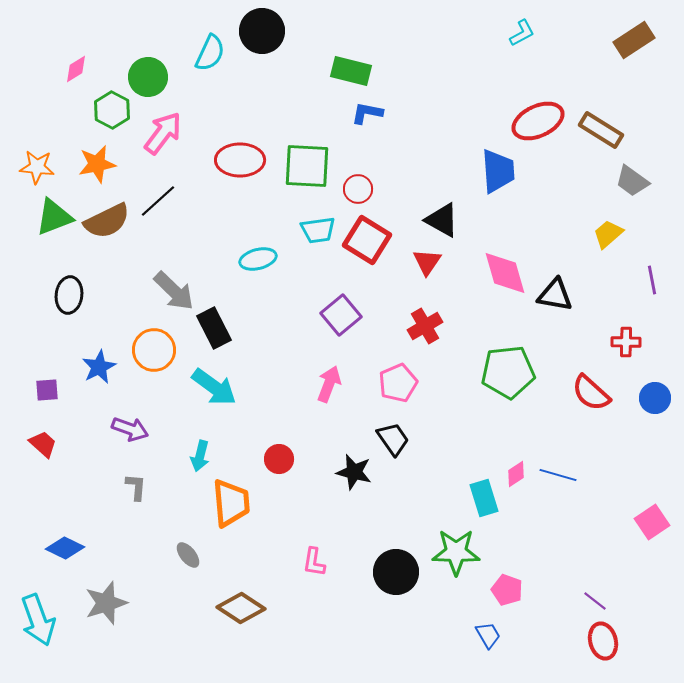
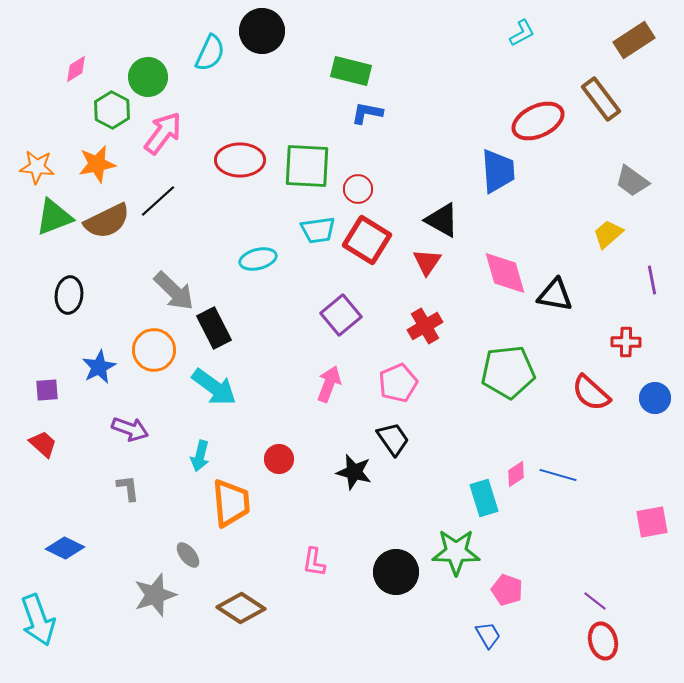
brown rectangle at (601, 130): moved 31 px up; rotated 21 degrees clockwise
gray L-shape at (136, 487): moved 8 px left, 1 px down; rotated 12 degrees counterclockwise
pink square at (652, 522): rotated 24 degrees clockwise
gray star at (106, 603): moved 49 px right, 8 px up
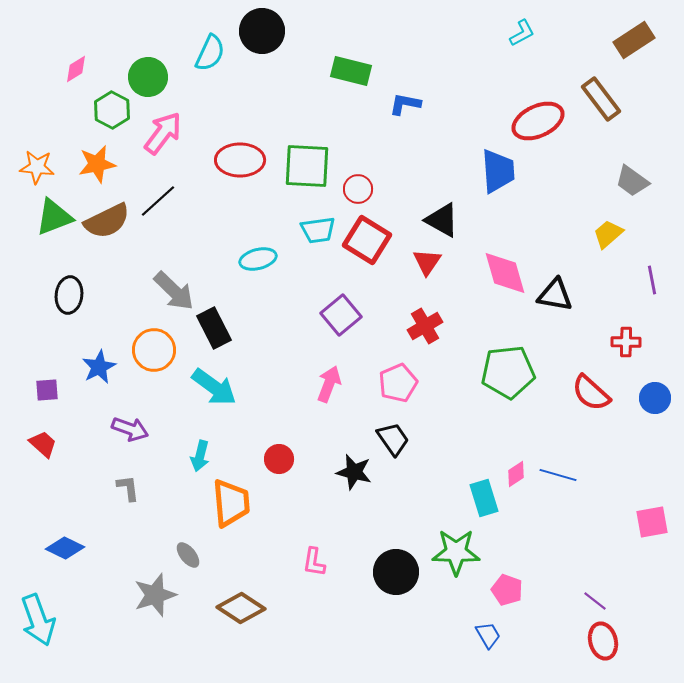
blue L-shape at (367, 113): moved 38 px right, 9 px up
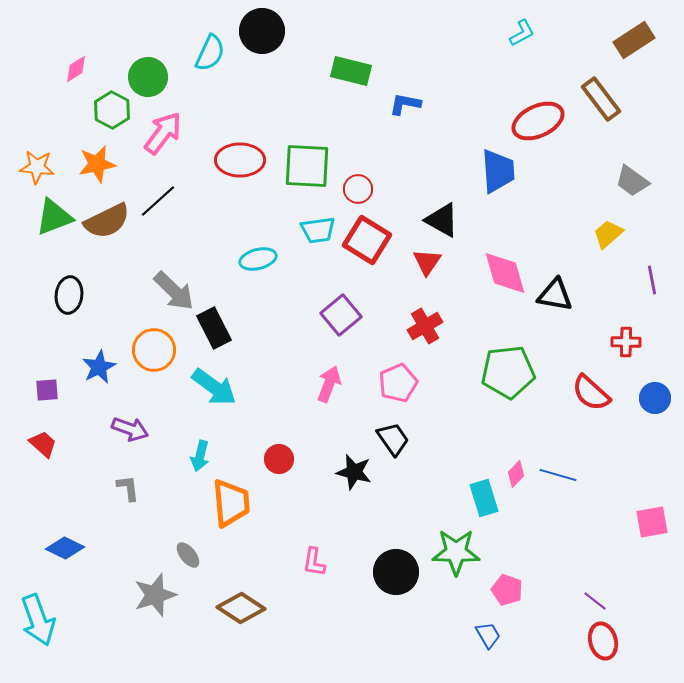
pink diamond at (516, 474): rotated 12 degrees counterclockwise
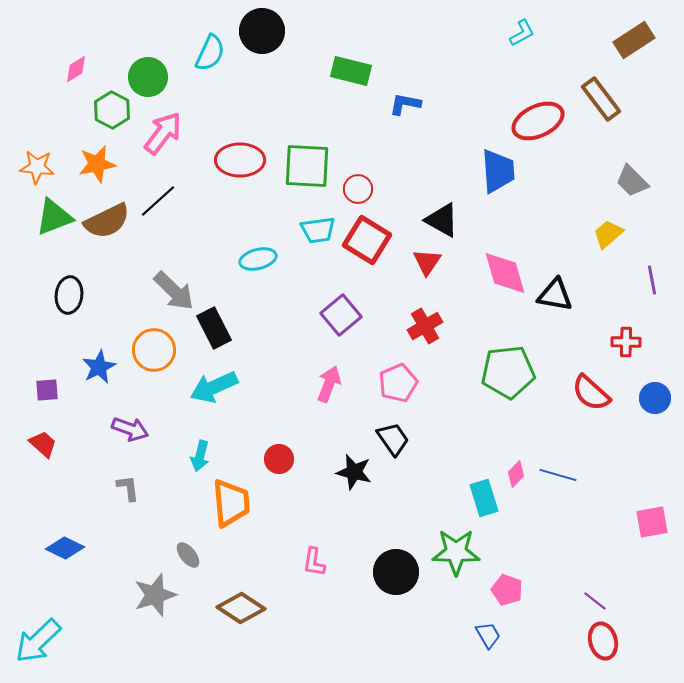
gray trapezoid at (632, 181): rotated 9 degrees clockwise
cyan arrow at (214, 387): rotated 120 degrees clockwise
cyan arrow at (38, 620): moved 21 px down; rotated 66 degrees clockwise
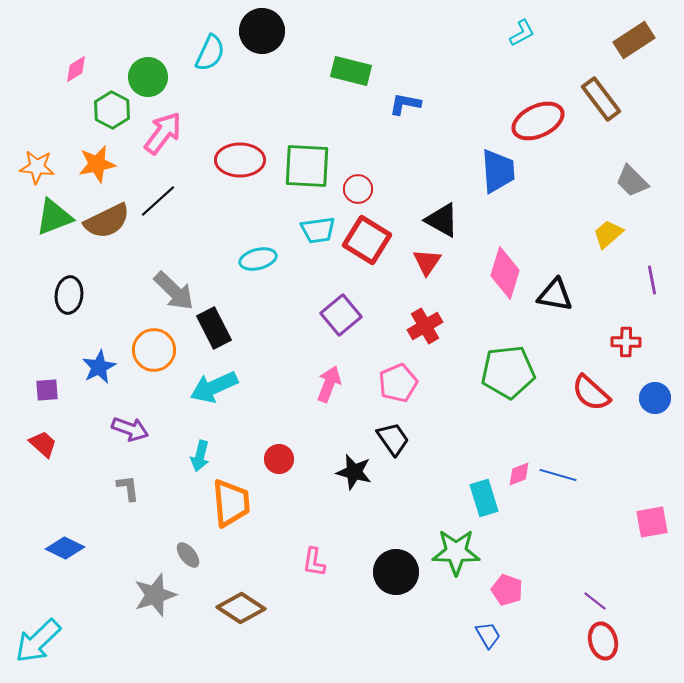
pink diamond at (505, 273): rotated 33 degrees clockwise
pink diamond at (516, 474): moved 3 px right; rotated 24 degrees clockwise
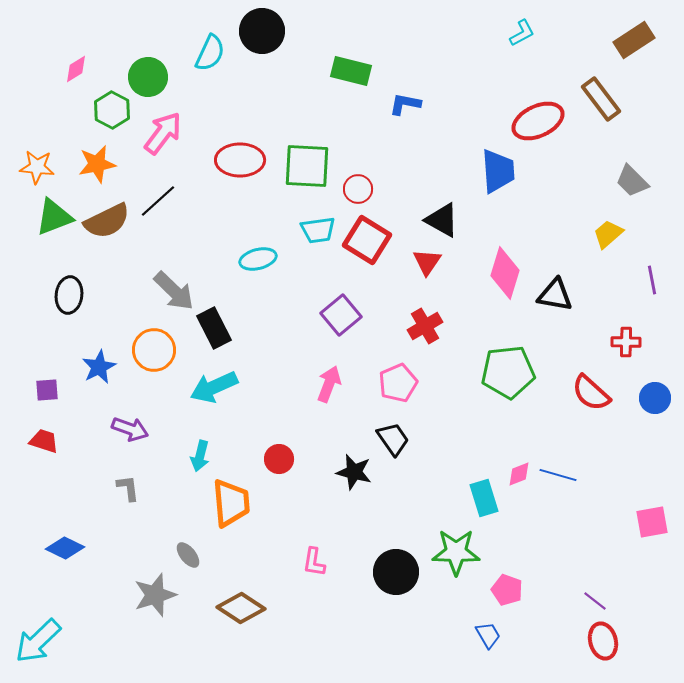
red trapezoid at (43, 444): moved 1 px right, 3 px up; rotated 24 degrees counterclockwise
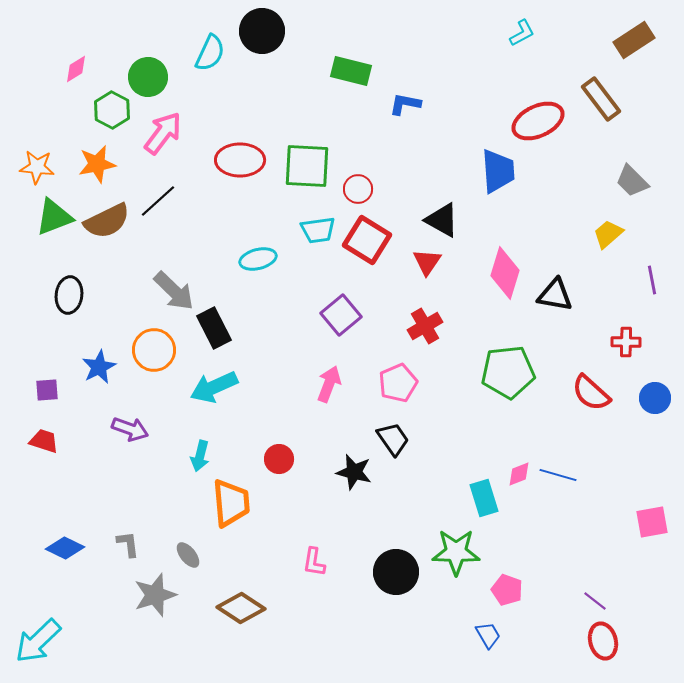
gray L-shape at (128, 488): moved 56 px down
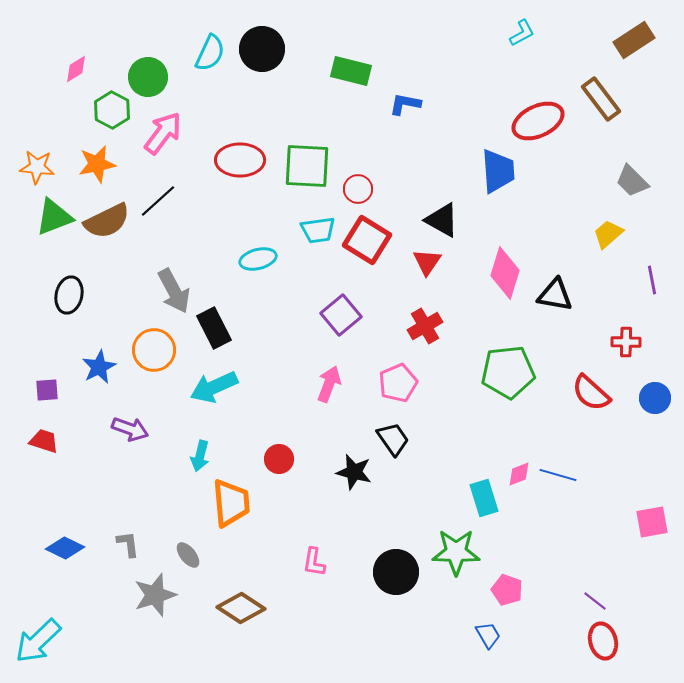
black circle at (262, 31): moved 18 px down
gray arrow at (174, 291): rotated 18 degrees clockwise
black ellipse at (69, 295): rotated 6 degrees clockwise
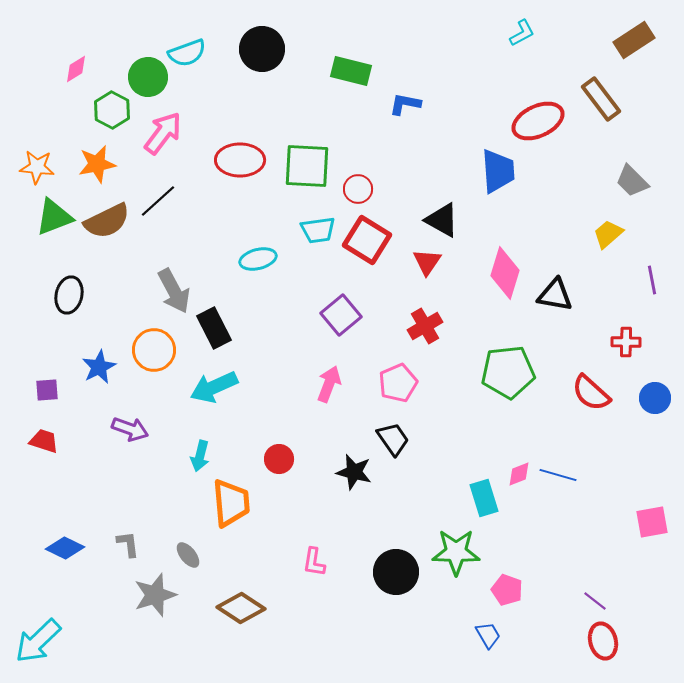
cyan semicircle at (210, 53): moved 23 px left; rotated 45 degrees clockwise
